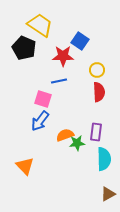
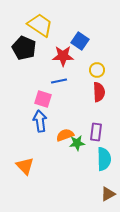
blue arrow: rotated 135 degrees clockwise
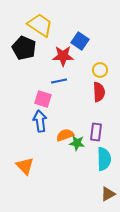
yellow circle: moved 3 px right
green star: rotated 14 degrees clockwise
